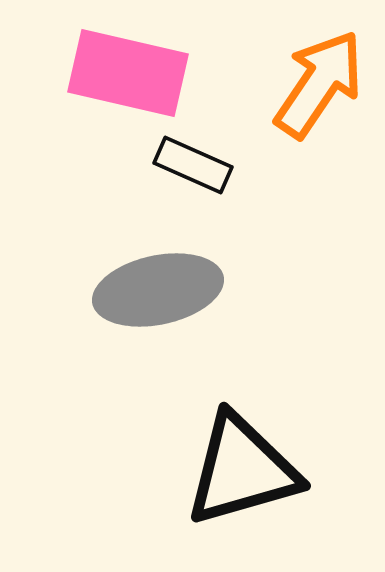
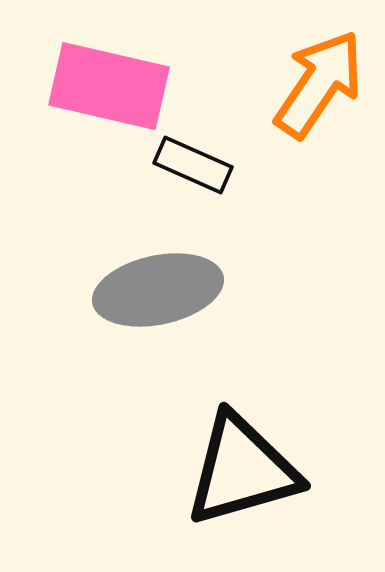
pink rectangle: moved 19 px left, 13 px down
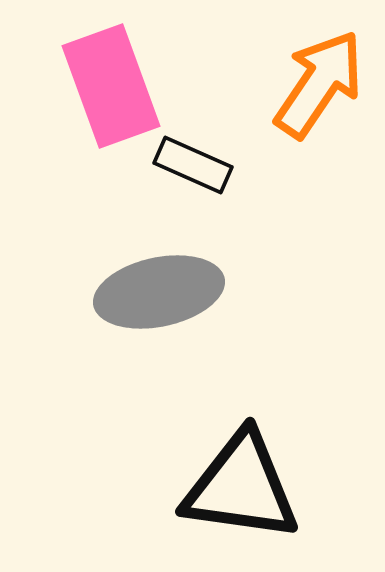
pink rectangle: moved 2 px right; rotated 57 degrees clockwise
gray ellipse: moved 1 px right, 2 px down
black triangle: moved 1 px left, 17 px down; rotated 24 degrees clockwise
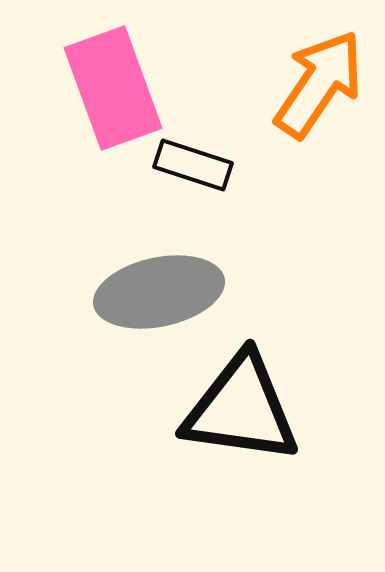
pink rectangle: moved 2 px right, 2 px down
black rectangle: rotated 6 degrees counterclockwise
black triangle: moved 78 px up
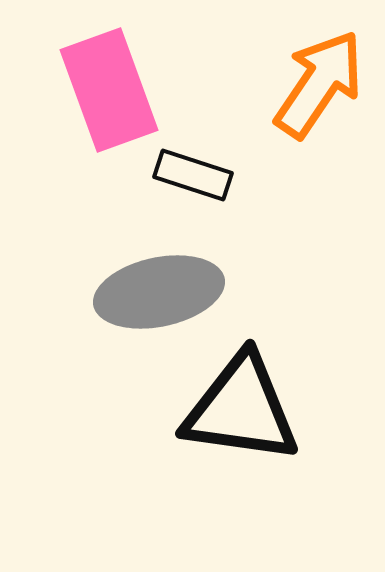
pink rectangle: moved 4 px left, 2 px down
black rectangle: moved 10 px down
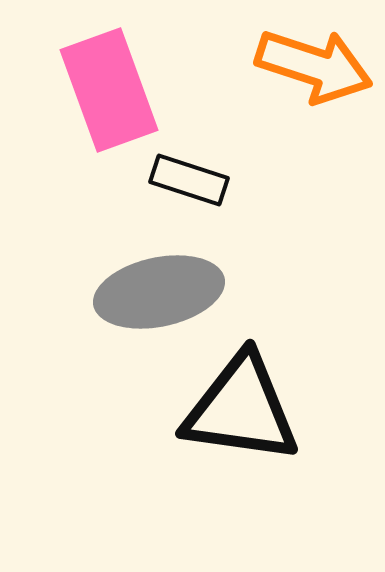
orange arrow: moved 5 px left, 18 px up; rotated 74 degrees clockwise
black rectangle: moved 4 px left, 5 px down
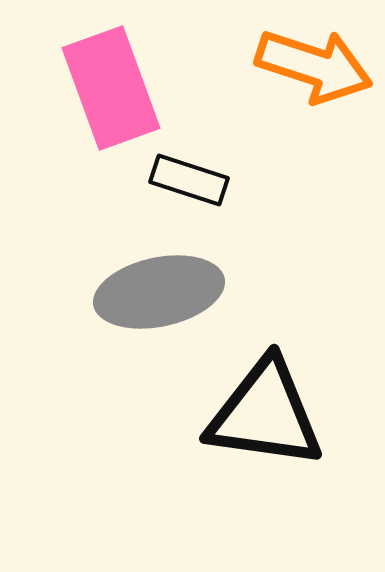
pink rectangle: moved 2 px right, 2 px up
black triangle: moved 24 px right, 5 px down
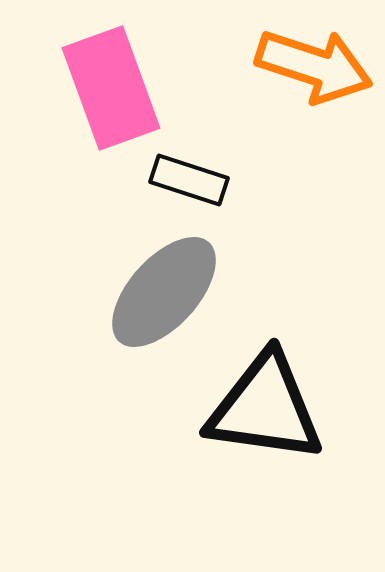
gray ellipse: moved 5 px right; rotated 36 degrees counterclockwise
black triangle: moved 6 px up
